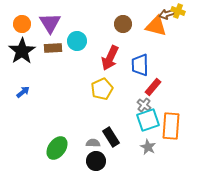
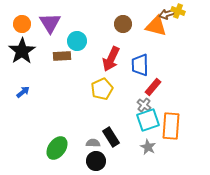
brown rectangle: moved 9 px right, 8 px down
red arrow: moved 1 px right, 1 px down
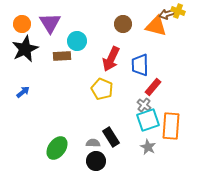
black star: moved 3 px right, 2 px up; rotated 8 degrees clockwise
yellow pentagon: rotated 25 degrees counterclockwise
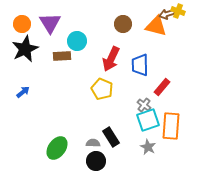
red rectangle: moved 9 px right
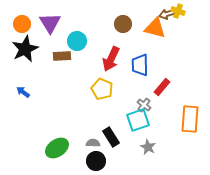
orange triangle: moved 1 px left, 2 px down
blue arrow: rotated 104 degrees counterclockwise
cyan square: moved 10 px left
orange rectangle: moved 19 px right, 7 px up
green ellipse: rotated 20 degrees clockwise
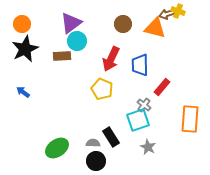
purple triangle: moved 21 px right; rotated 25 degrees clockwise
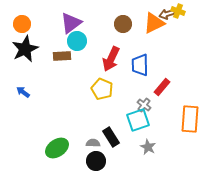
orange triangle: moved 1 px left, 5 px up; rotated 40 degrees counterclockwise
